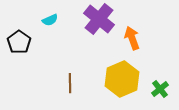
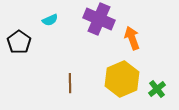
purple cross: rotated 16 degrees counterclockwise
green cross: moved 3 px left
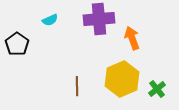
purple cross: rotated 28 degrees counterclockwise
black pentagon: moved 2 px left, 2 px down
brown line: moved 7 px right, 3 px down
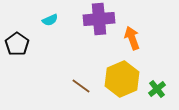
brown line: moved 4 px right; rotated 54 degrees counterclockwise
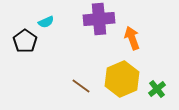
cyan semicircle: moved 4 px left, 2 px down
black pentagon: moved 8 px right, 3 px up
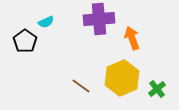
yellow hexagon: moved 1 px up
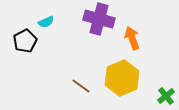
purple cross: rotated 20 degrees clockwise
black pentagon: rotated 10 degrees clockwise
green cross: moved 9 px right, 7 px down
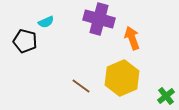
black pentagon: rotated 30 degrees counterclockwise
